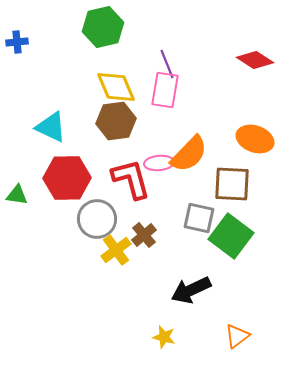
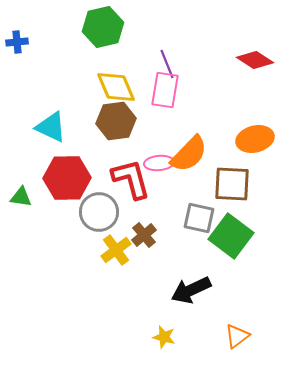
orange ellipse: rotated 33 degrees counterclockwise
green triangle: moved 4 px right, 2 px down
gray circle: moved 2 px right, 7 px up
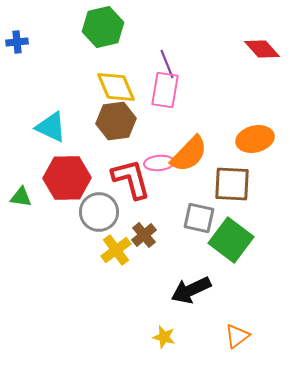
red diamond: moved 7 px right, 11 px up; rotated 15 degrees clockwise
green square: moved 4 px down
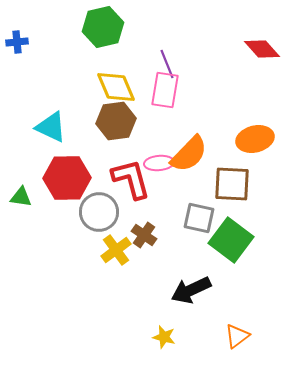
brown cross: rotated 15 degrees counterclockwise
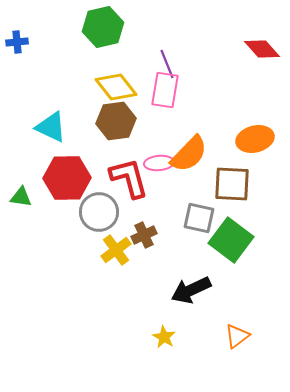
yellow diamond: rotated 15 degrees counterclockwise
red L-shape: moved 2 px left, 1 px up
brown cross: rotated 30 degrees clockwise
yellow star: rotated 15 degrees clockwise
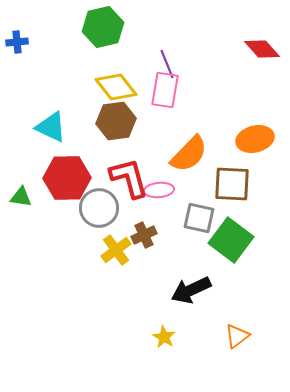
pink ellipse: moved 27 px down
gray circle: moved 4 px up
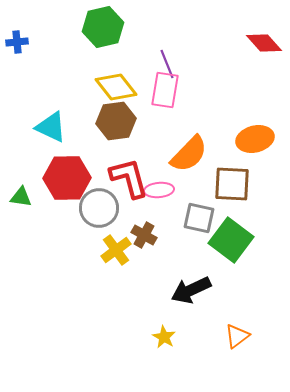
red diamond: moved 2 px right, 6 px up
brown cross: rotated 35 degrees counterclockwise
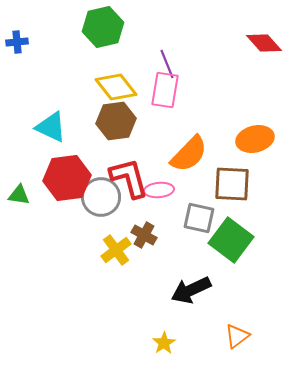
red hexagon: rotated 6 degrees counterclockwise
green triangle: moved 2 px left, 2 px up
gray circle: moved 2 px right, 11 px up
yellow star: moved 6 px down; rotated 10 degrees clockwise
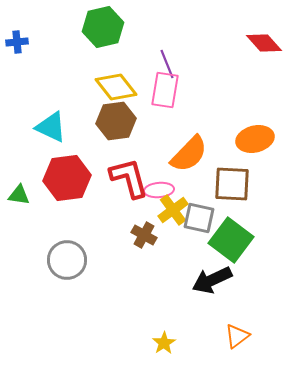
gray circle: moved 34 px left, 63 px down
yellow cross: moved 57 px right, 40 px up
black arrow: moved 21 px right, 10 px up
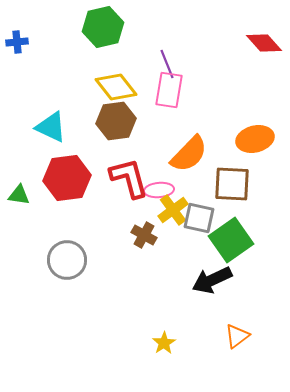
pink rectangle: moved 4 px right
green square: rotated 18 degrees clockwise
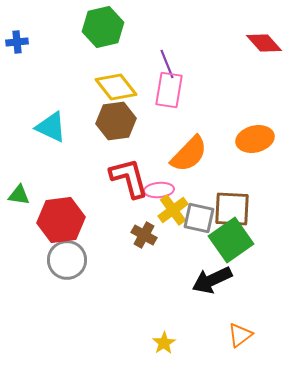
red hexagon: moved 6 px left, 42 px down
brown square: moved 25 px down
orange triangle: moved 3 px right, 1 px up
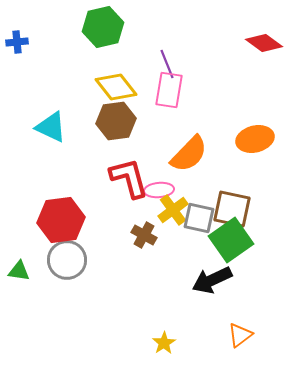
red diamond: rotated 12 degrees counterclockwise
green triangle: moved 76 px down
brown square: rotated 9 degrees clockwise
